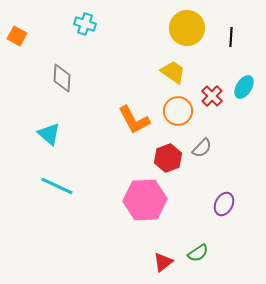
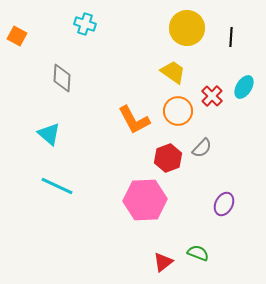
green semicircle: rotated 125 degrees counterclockwise
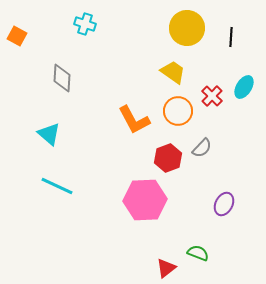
red triangle: moved 3 px right, 6 px down
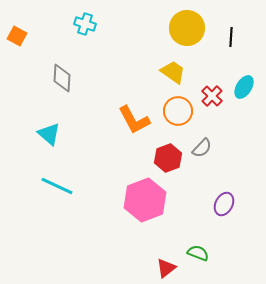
pink hexagon: rotated 18 degrees counterclockwise
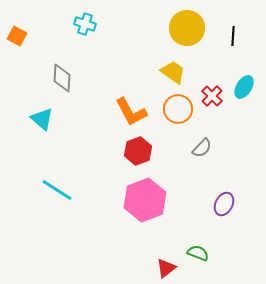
black line: moved 2 px right, 1 px up
orange circle: moved 2 px up
orange L-shape: moved 3 px left, 8 px up
cyan triangle: moved 7 px left, 15 px up
red hexagon: moved 30 px left, 7 px up
cyan line: moved 4 px down; rotated 8 degrees clockwise
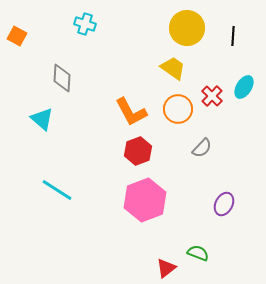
yellow trapezoid: moved 4 px up
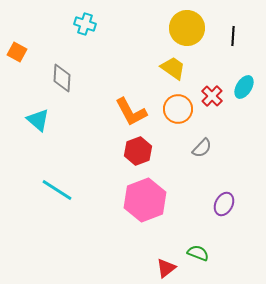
orange square: moved 16 px down
cyan triangle: moved 4 px left, 1 px down
